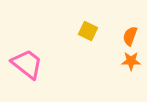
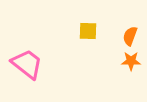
yellow square: rotated 24 degrees counterclockwise
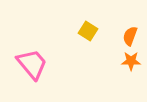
yellow square: rotated 30 degrees clockwise
pink trapezoid: moved 5 px right; rotated 12 degrees clockwise
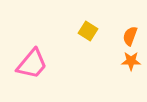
pink trapezoid: rotated 80 degrees clockwise
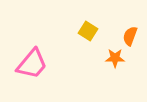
orange star: moved 16 px left, 3 px up
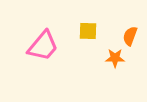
yellow square: rotated 30 degrees counterclockwise
pink trapezoid: moved 11 px right, 18 px up
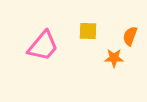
orange star: moved 1 px left
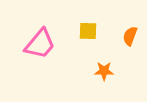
pink trapezoid: moved 3 px left, 2 px up
orange star: moved 10 px left, 13 px down
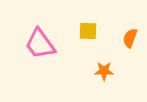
orange semicircle: moved 2 px down
pink trapezoid: rotated 104 degrees clockwise
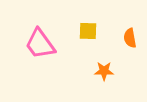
orange semicircle: rotated 30 degrees counterclockwise
